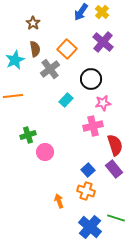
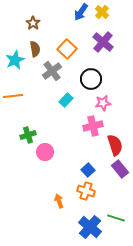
gray cross: moved 2 px right, 2 px down
purple rectangle: moved 6 px right
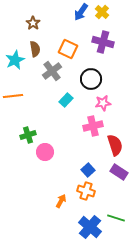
purple cross: rotated 25 degrees counterclockwise
orange square: moved 1 px right; rotated 18 degrees counterclockwise
purple rectangle: moved 1 px left, 3 px down; rotated 18 degrees counterclockwise
orange arrow: moved 2 px right; rotated 48 degrees clockwise
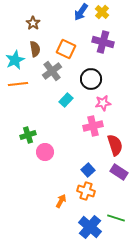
orange square: moved 2 px left
orange line: moved 5 px right, 12 px up
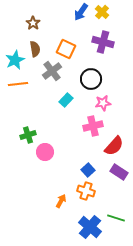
red semicircle: moved 1 px left, 1 px down; rotated 60 degrees clockwise
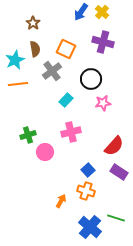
pink cross: moved 22 px left, 6 px down
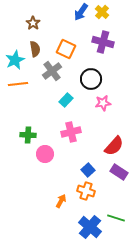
green cross: rotated 21 degrees clockwise
pink circle: moved 2 px down
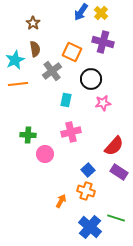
yellow cross: moved 1 px left, 1 px down
orange square: moved 6 px right, 3 px down
cyan rectangle: rotated 32 degrees counterclockwise
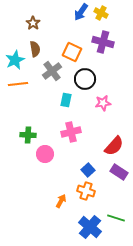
yellow cross: rotated 16 degrees counterclockwise
black circle: moved 6 px left
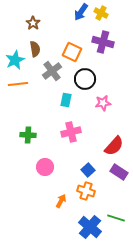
pink circle: moved 13 px down
